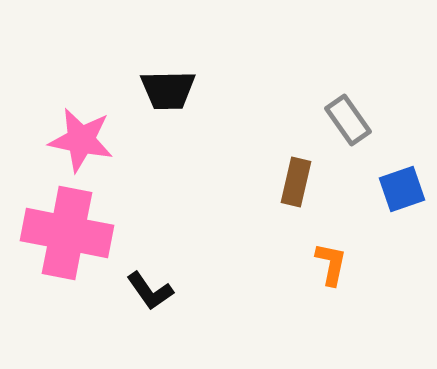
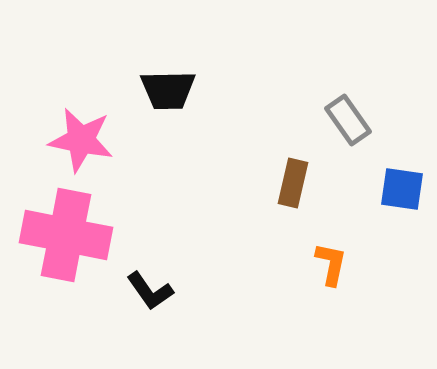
brown rectangle: moved 3 px left, 1 px down
blue square: rotated 27 degrees clockwise
pink cross: moved 1 px left, 2 px down
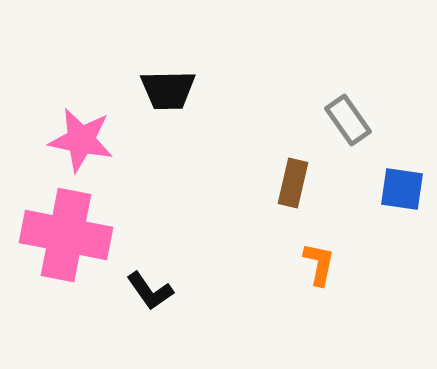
orange L-shape: moved 12 px left
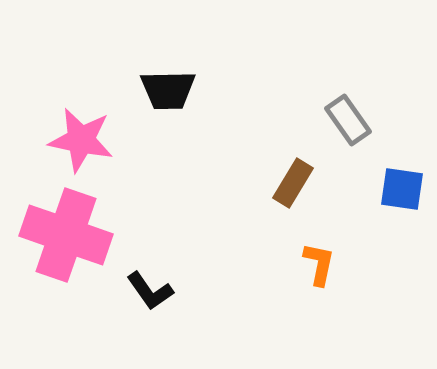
brown rectangle: rotated 18 degrees clockwise
pink cross: rotated 8 degrees clockwise
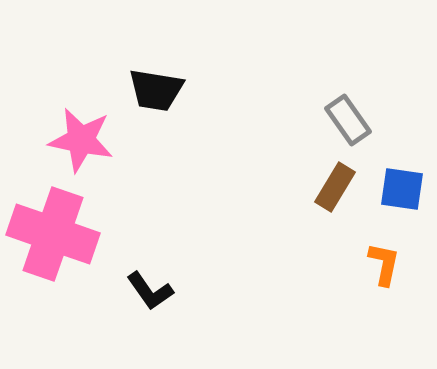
black trapezoid: moved 12 px left; rotated 10 degrees clockwise
brown rectangle: moved 42 px right, 4 px down
pink cross: moved 13 px left, 1 px up
orange L-shape: moved 65 px right
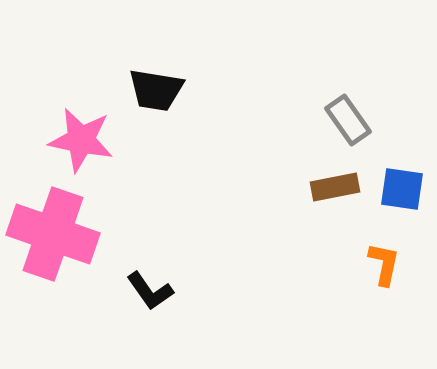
brown rectangle: rotated 48 degrees clockwise
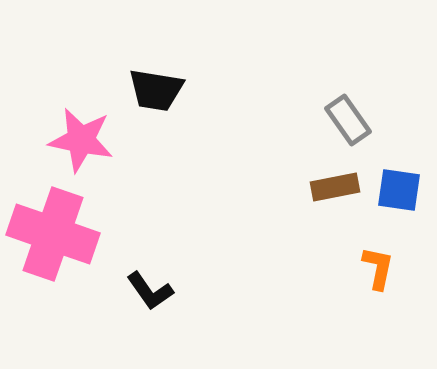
blue square: moved 3 px left, 1 px down
orange L-shape: moved 6 px left, 4 px down
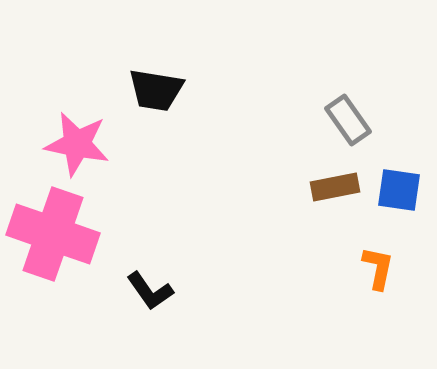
pink star: moved 4 px left, 4 px down
